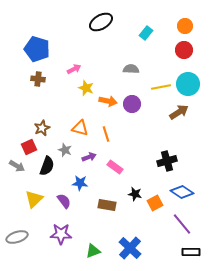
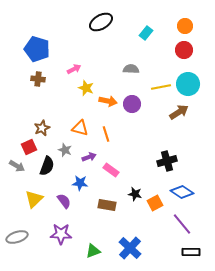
pink rectangle: moved 4 px left, 3 px down
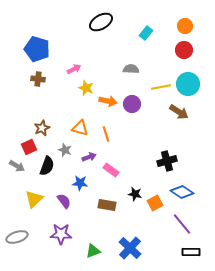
brown arrow: rotated 66 degrees clockwise
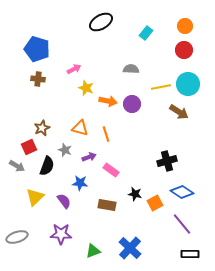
yellow triangle: moved 1 px right, 2 px up
black rectangle: moved 1 px left, 2 px down
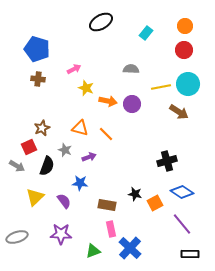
orange line: rotated 28 degrees counterclockwise
pink rectangle: moved 59 px down; rotated 42 degrees clockwise
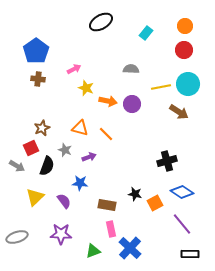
blue pentagon: moved 1 px left, 2 px down; rotated 20 degrees clockwise
red square: moved 2 px right, 1 px down
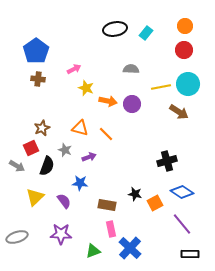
black ellipse: moved 14 px right, 7 px down; rotated 20 degrees clockwise
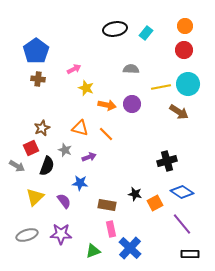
orange arrow: moved 1 px left, 4 px down
gray ellipse: moved 10 px right, 2 px up
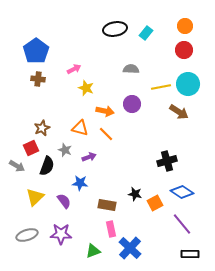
orange arrow: moved 2 px left, 6 px down
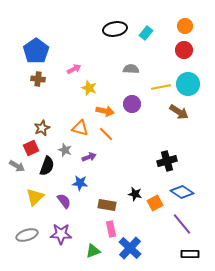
yellow star: moved 3 px right
